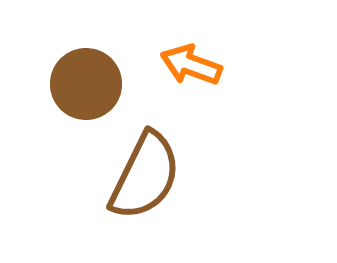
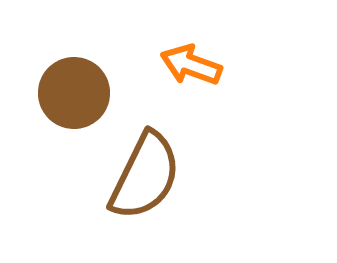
brown circle: moved 12 px left, 9 px down
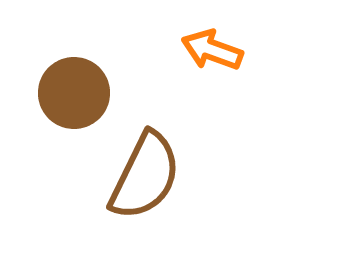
orange arrow: moved 21 px right, 15 px up
